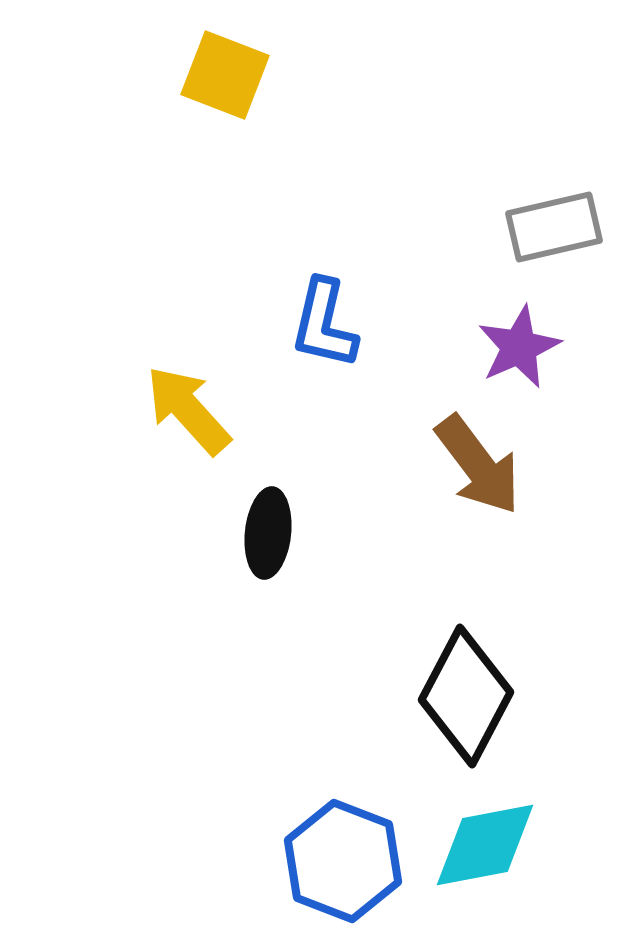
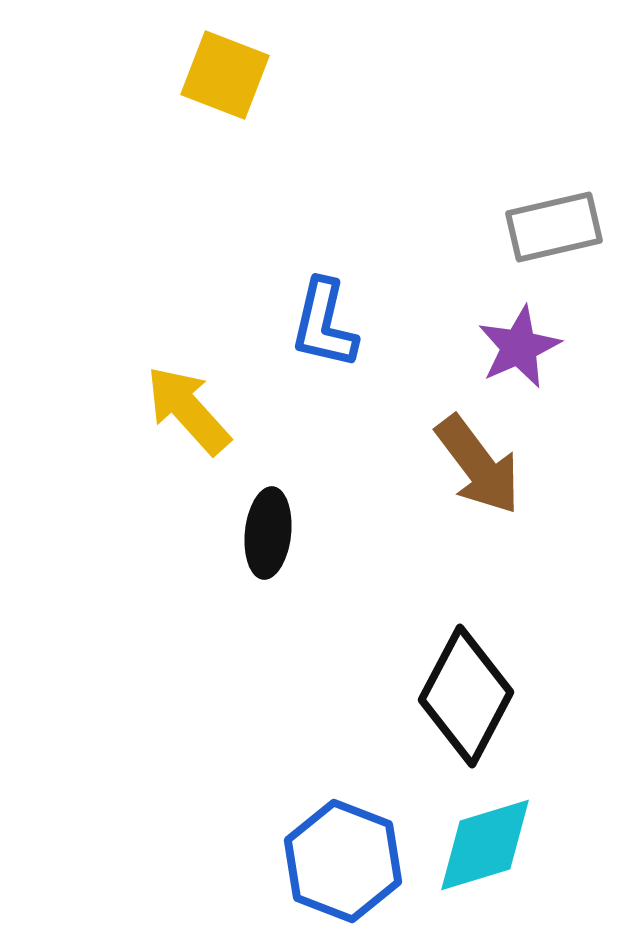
cyan diamond: rotated 6 degrees counterclockwise
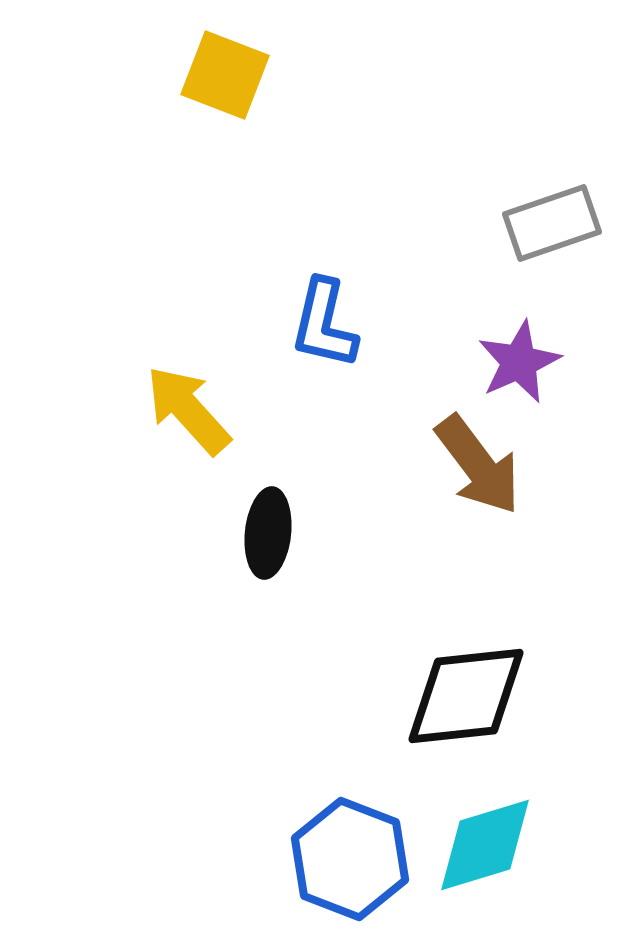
gray rectangle: moved 2 px left, 4 px up; rotated 6 degrees counterclockwise
purple star: moved 15 px down
black diamond: rotated 56 degrees clockwise
blue hexagon: moved 7 px right, 2 px up
